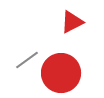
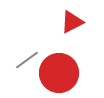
red circle: moved 2 px left
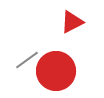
red circle: moved 3 px left, 2 px up
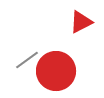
red triangle: moved 9 px right
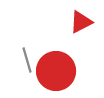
gray line: rotated 70 degrees counterclockwise
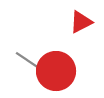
gray line: rotated 40 degrees counterclockwise
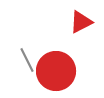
gray line: rotated 30 degrees clockwise
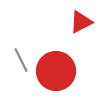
gray line: moved 6 px left
